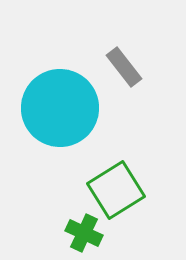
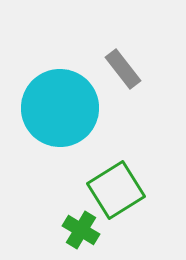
gray rectangle: moved 1 px left, 2 px down
green cross: moved 3 px left, 3 px up; rotated 6 degrees clockwise
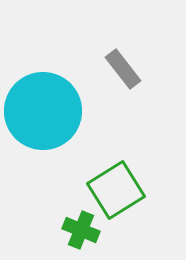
cyan circle: moved 17 px left, 3 px down
green cross: rotated 9 degrees counterclockwise
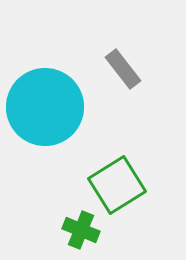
cyan circle: moved 2 px right, 4 px up
green square: moved 1 px right, 5 px up
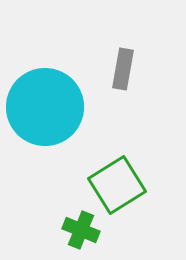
gray rectangle: rotated 48 degrees clockwise
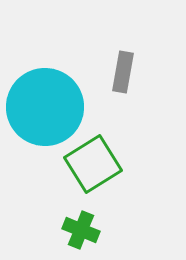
gray rectangle: moved 3 px down
green square: moved 24 px left, 21 px up
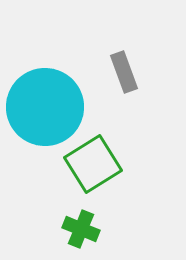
gray rectangle: moved 1 px right; rotated 30 degrees counterclockwise
green cross: moved 1 px up
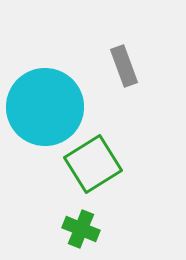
gray rectangle: moved 6 px up
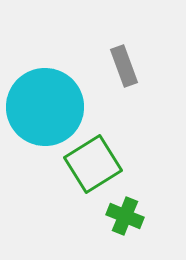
green cross: moved 44 px right, 13 px up
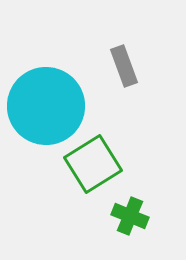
cyan circle: moved 1 px right, 1 px up
green cross: moved 5 px right
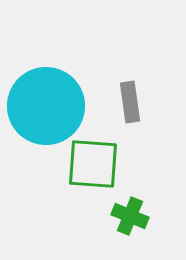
gray rectangle: moved 6 px right, 36 px down; rotated 12 degrees clockwise
green square: rotated 36 degrees clockwise
